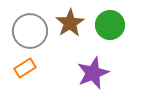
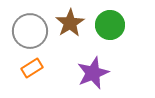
orange rectangle: moved 7 px right
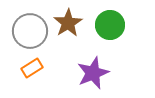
brown star: moved 2 px left
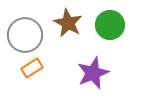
brown star: rotated 12 degrees counterclockwise
gray circle: moved 5 px left, 4 px down
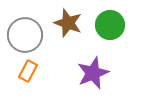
brown star: rotated 8 degrees counterclockwise
orange rectangle: moved 4 px left, 3 px down; rotated 30 degrees counterclockwise
